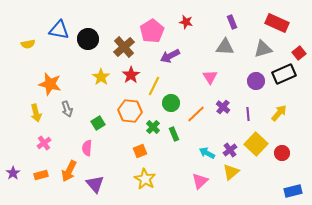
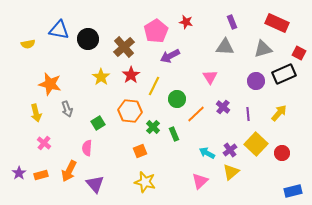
pink pentagon at (152, 31): moved 4 px right
red square at (299, 53): rotated 24 degrees counterclockwise
green circle at (171, 103): moved 6 px right, 4 px up
pink cross at (44, 143): rotated 16 degrees counterclockwise
purple star at (13, 173): moved 6 px right
yellow star at (145, 179): moved 3 px down; rotated 15 degrees counterclockwise
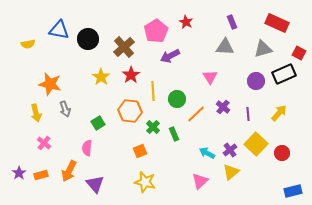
red star at (186, 22): rotated 16 degrees clockwise
yellow line at (154, 86): moved 1 px left, 5 px down; rotated 30 degrees counterclockwise
gray arrow at (67, 109): moved 2 px left
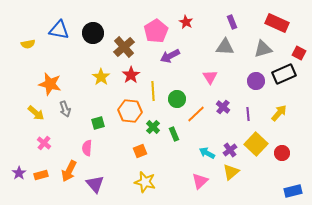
black circle at (88, 39): moved 5 px right, 6 px up
yellow arrow at (36, 113): rotated 36 degrees counterclockwise
green square at (98, 123): rotated 16 degrees clockwise
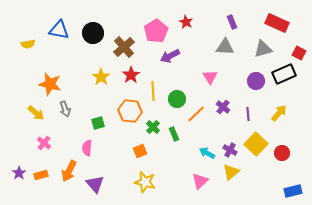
purple cross at (230, 150): rotated 24 degrees counterclockwise
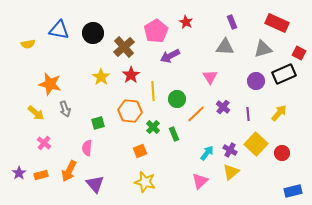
cyan arrow at (207, 153): rotated 98 degrees clockwise
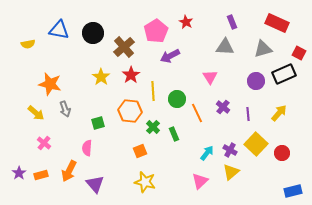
orange line at (196, 114): moved 1 px right, 1 px up; rotated 72 degrees counterclockwise
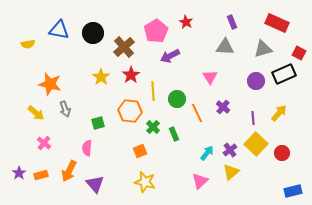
purple line at (248, 114): moved 5 px right, 4 px down
purple cross at (230, 150): rotated 24 degrees clockwise
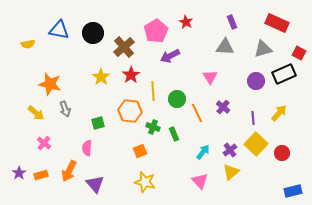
green cross at (153, 127): rotated 24 degrees counterclockwise
cyan arrow at (207, 153): moved 4 px left, 1 px up
pink triangle at (200, 181): rotated 30 degrees counterclockwise
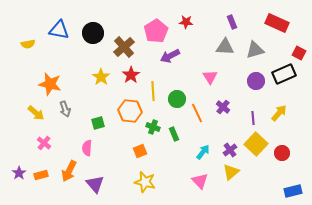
red star at (186, 22): rotated 24 degrees counterclockwise
gray triangle at (263, 49): moved 8 px left, 1 px down
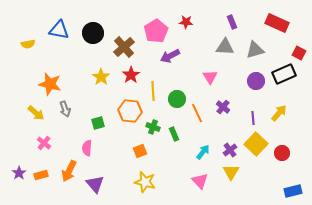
yellow triangle at (231, 172): rotated 18 degrees counterclockwise
